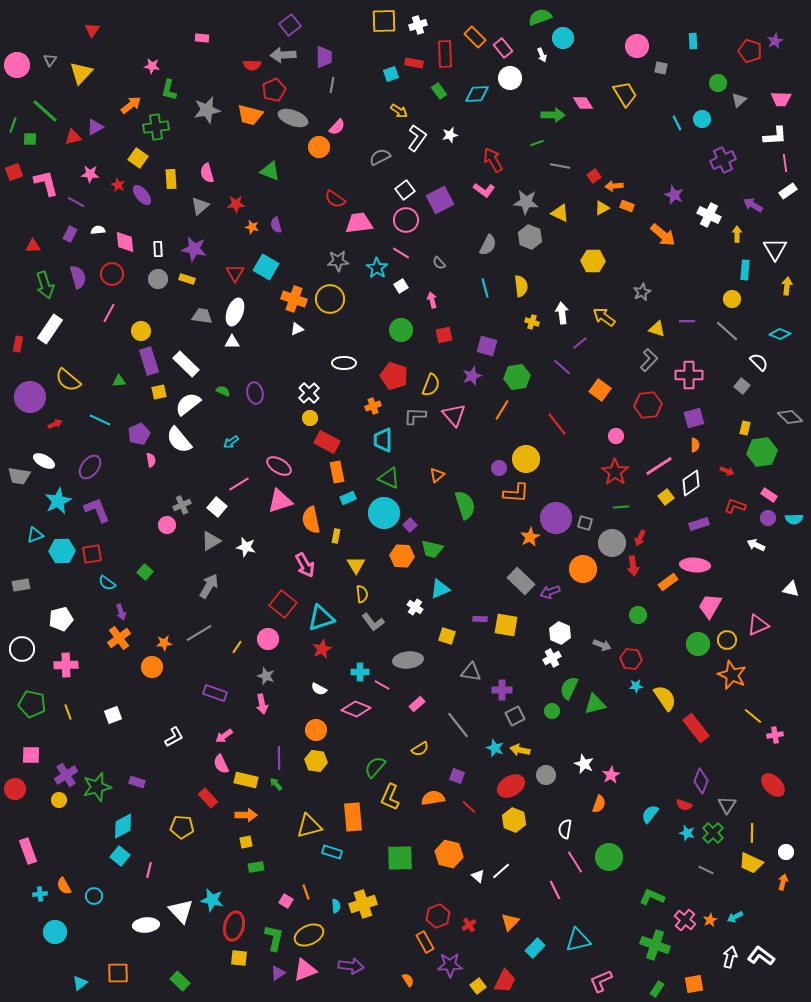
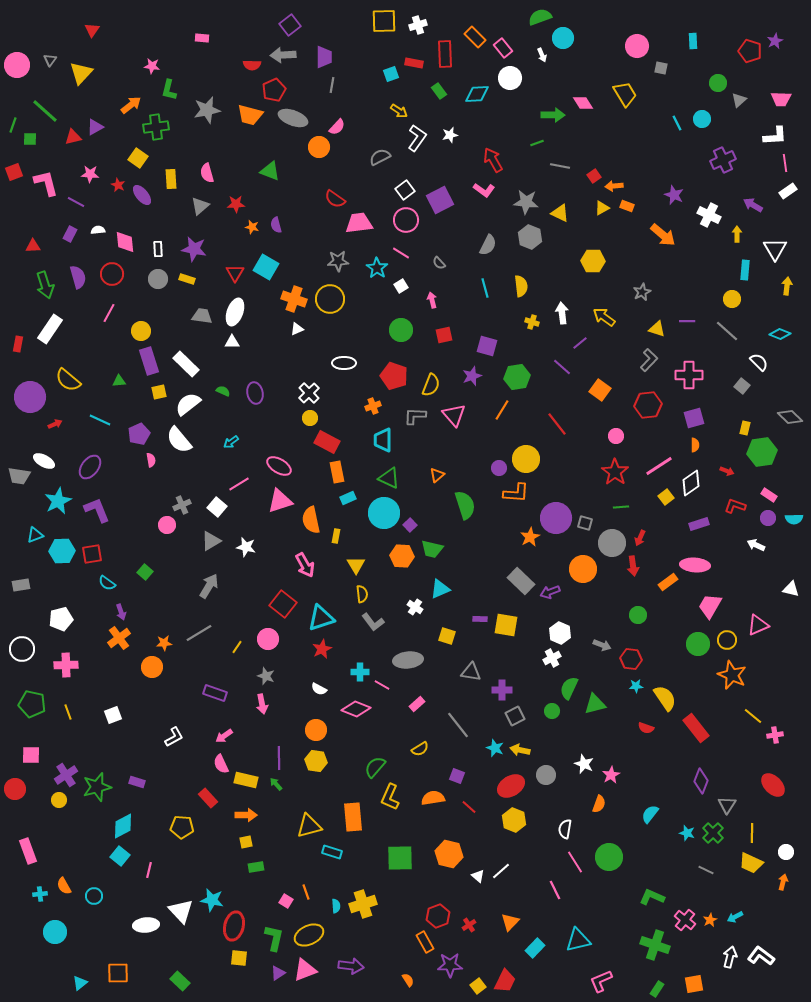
red semicircle at (684, 805): moved 38 px left, 77 px up
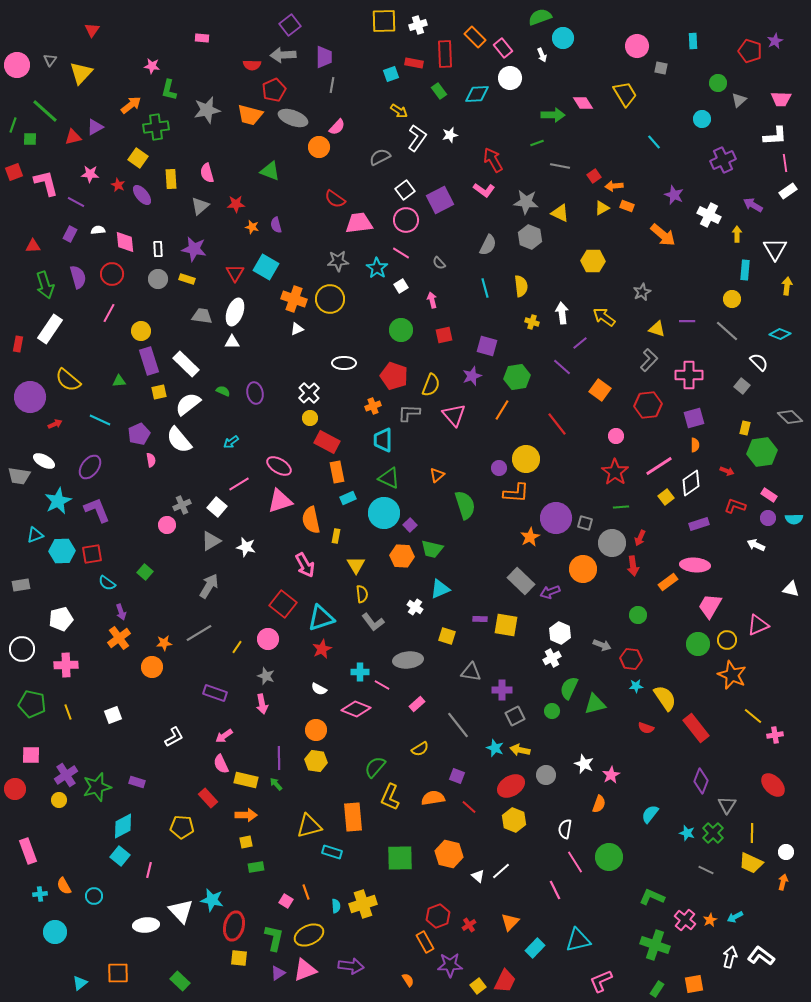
cyan line at (677, 123): moved 23 px left, 19 px down; rotated 14 degrees counterclockwise
gray L-shape at (415, 416): moved 6 px left, 3 px up
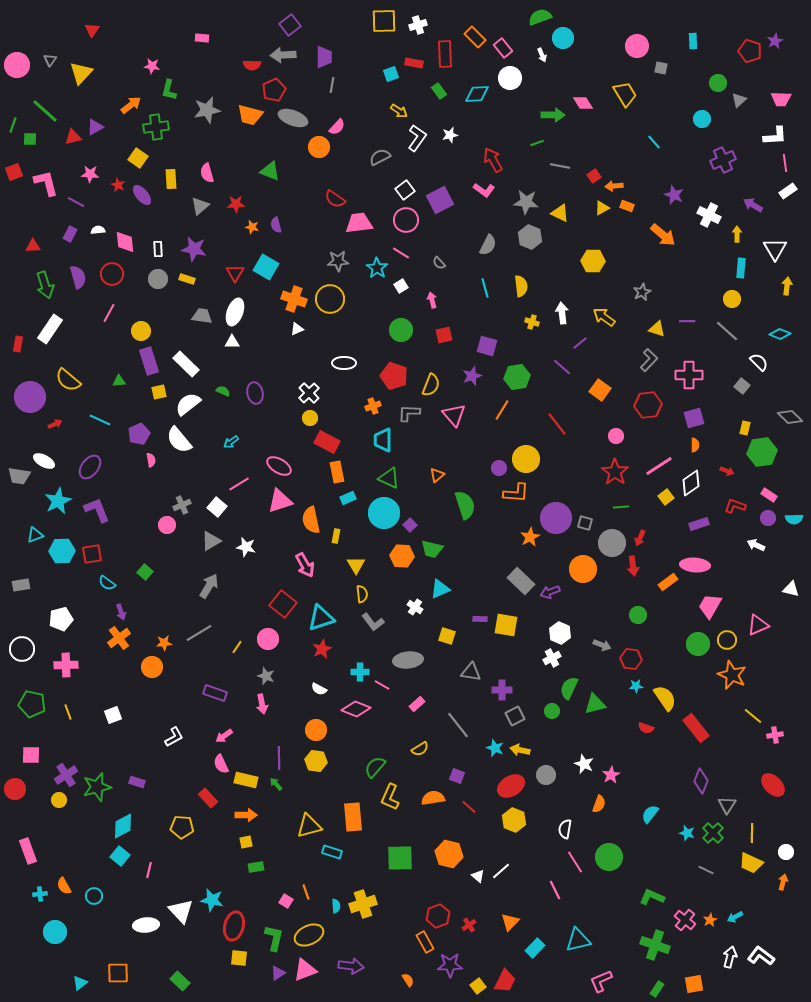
cyan rectangle at (745, 270): moved 4 px left, 2 px up
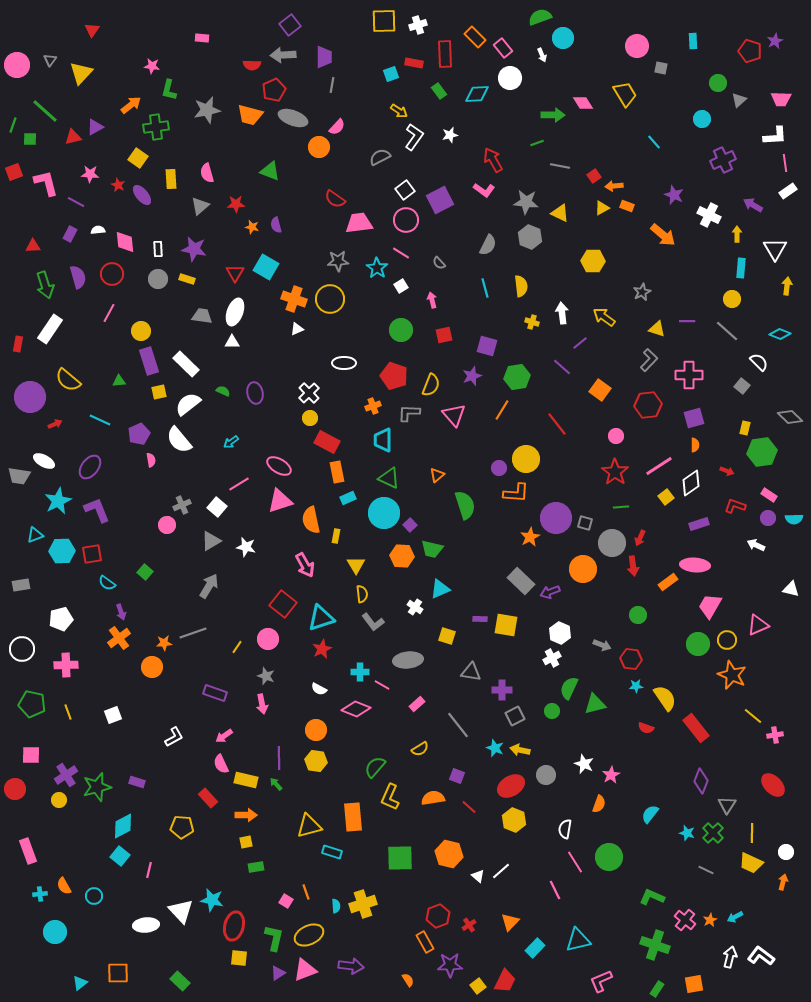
white L-shape at (417, 138): moved 3 px left, 1 px up
gray line at (199, 633): moved 6 px left; rotated 12 degrees clockwise
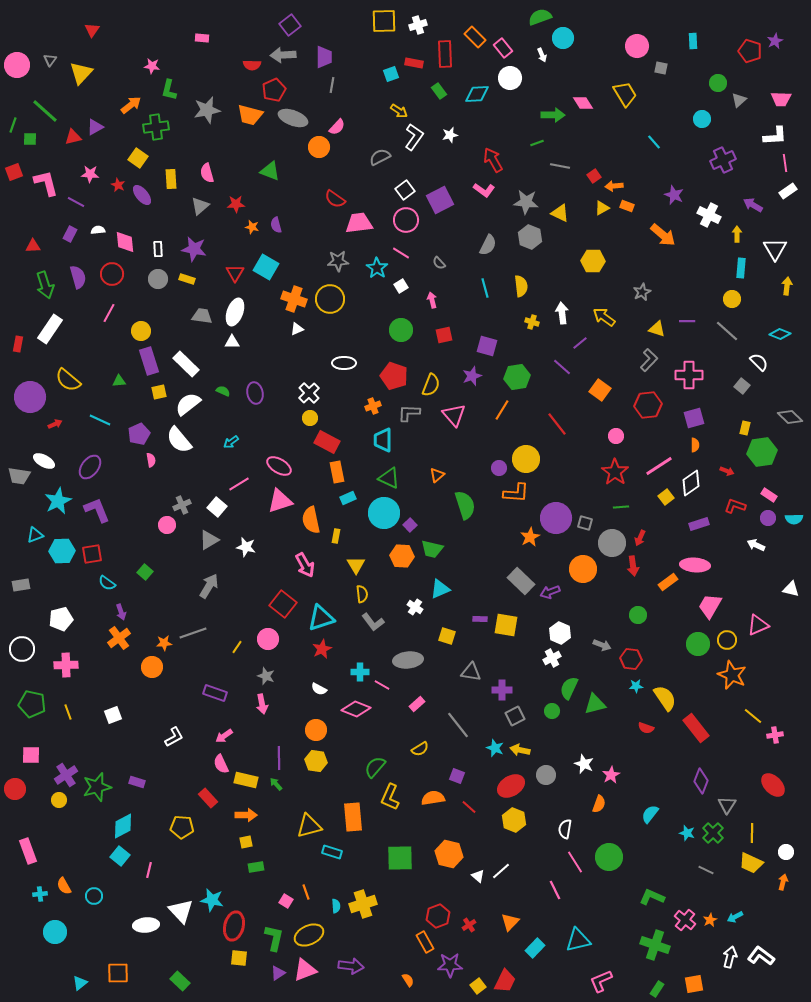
gray triangle at (211, 541): moved 2 px left, 1 px up
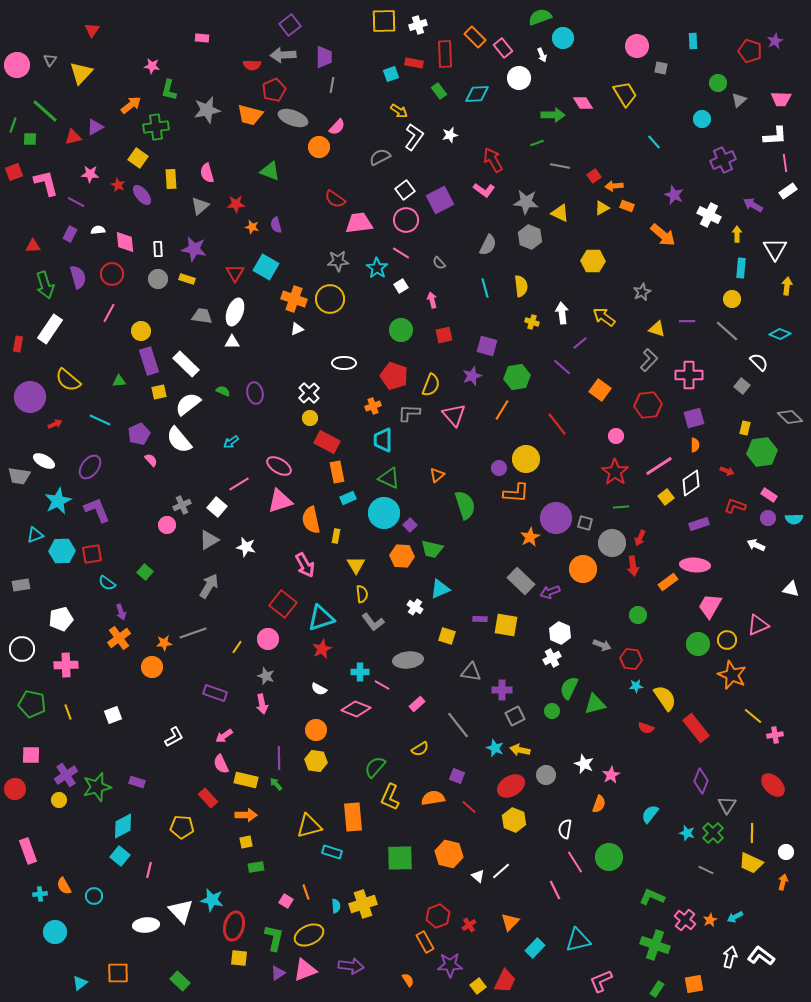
white circle at (510, 78): moved 9 px right
pink semicircle at (151, 460): rotated 32 degrees counterclockwise
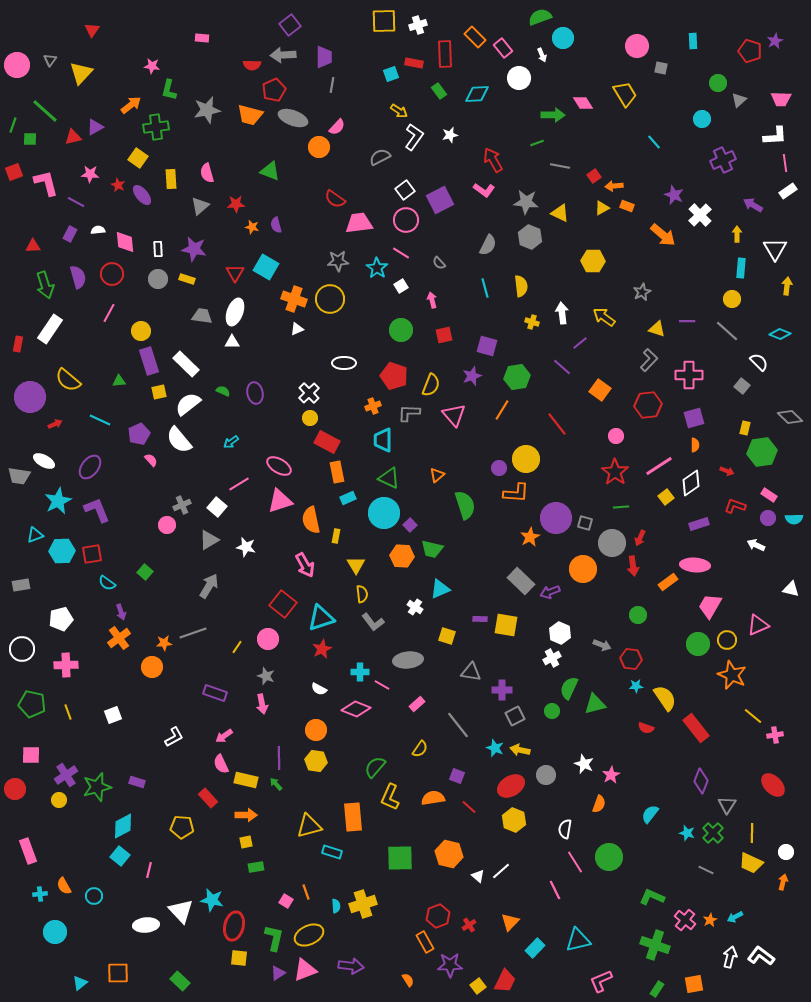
white cross at (709, 215): moved 9 px left; rotated 20 degrees clockwise
yellow semicircle at (420, 749): rotated 24 degrees counterclockwise
